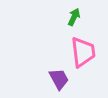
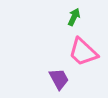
pink trapezoid: rotated 140 degrees clockwise
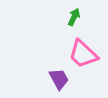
pink trapezoid: moved 2 px down
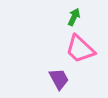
pink trapezoid: moved 3 px left, 5 px up
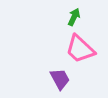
purple trapezoid: moved 1 px right
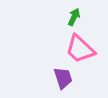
purple trapezoid: moved 3 px right, 1 px up; rotated 10 degrees clockwise
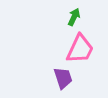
pink trapezoid: rotated 108 degrees counterclockwise
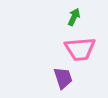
pink trapezoid: rotated 60 degrees clockwise
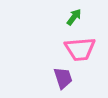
green arrow: rotated 12 degrees clockwise
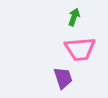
green arrow: rotated 18 degrees counterclockwise
